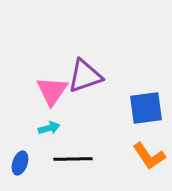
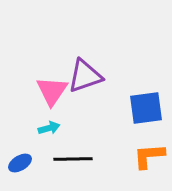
orange L-shape: rotated 120 degrees clockwise
blue ellipse: rotated 40 degrees clockwise
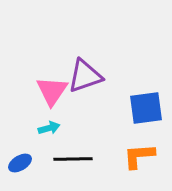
orange L-shape: moved 10 px left
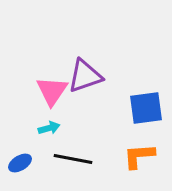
black line: rotated 12 degrees clockwise
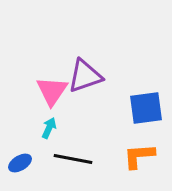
cyan arrow: rotated 50 degrees counterclockwise
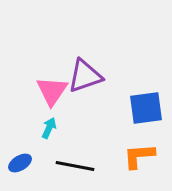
black line: moved 2 px right, 7 px down
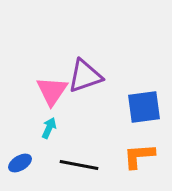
blue square: moved 2 px left, 1 px up
black line: moved 4 px right, 1 px up
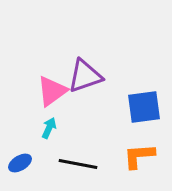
pink triangle: rotated 20 degrees clockwise
black line: moved 1 px left, 1 px up
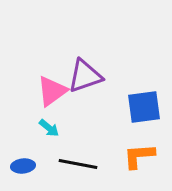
cyan arrow: rotated 105 degrees clockwise
blue ellipse: moved 3 px right, 3 px down; rotated 25 degrees clockwise
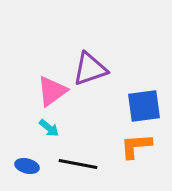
purple triangle: moved 5 px right, 7 px up
blue square: moved 1 px up
orange L-shape: moved 3 px left, 10 px up
blue ellipse: moved 4 px right; rotated 20 degrees clockwise
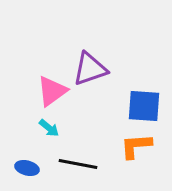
blue square: rotated 12 degrees clockwise
blue ellipse: moved 2 px down
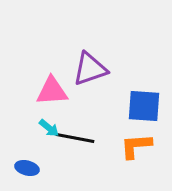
pink triangle: rotated 32 degrees clockwise
black line: moved 3 px left, 26 px up
